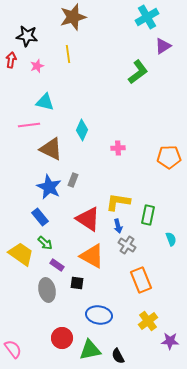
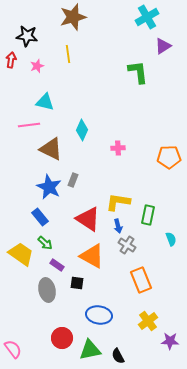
green L-shape: rotated 60 degrees counterclockwise
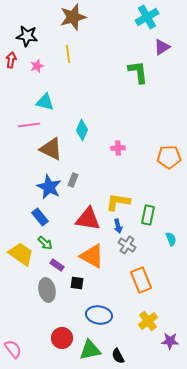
purple triangle: moved 1 px left, 1 px down
red triangle: rotated 24 degrees counterclockwise
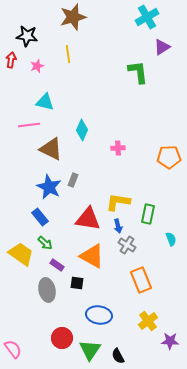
green rectangle: moved 1 px up
green triangle: rotated 45 degrees counterclockwise
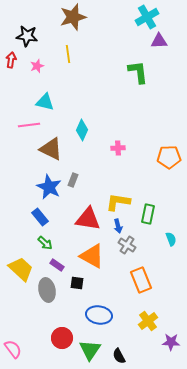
purple triangle: moved 3 px left, 6 px up; rotated 30 degrees clockwise
yellow trapezoid: moved 15 px down; rotated 8 degrees clockwise
purple star: moved 1 px right, 1 px down
black semicircle: moved 1 px right
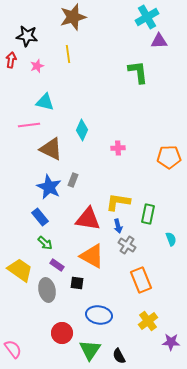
yellow trapezoid: moved 1 px left, 1 px down; rotated 8 degrees counterclockwise
red circle: moved 5 px up
